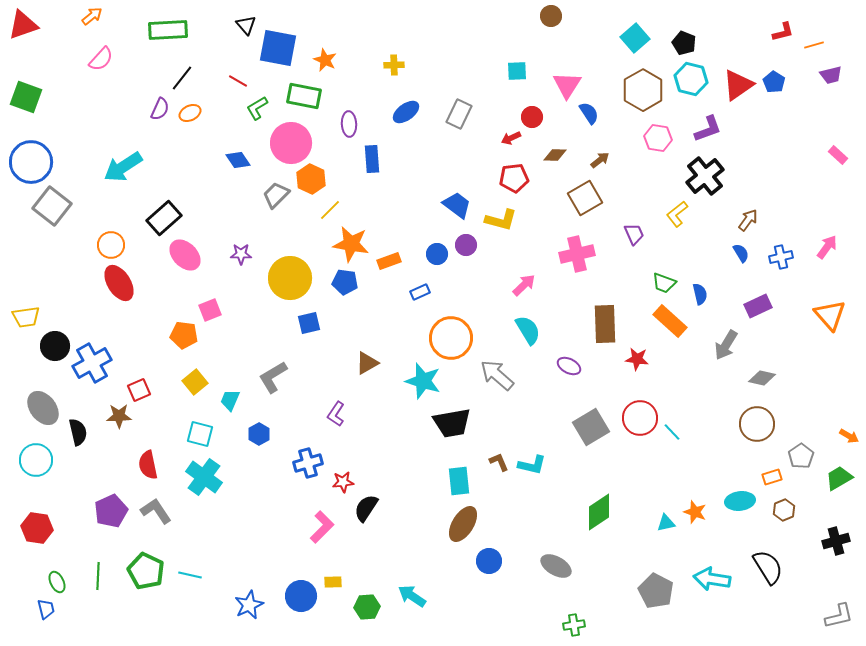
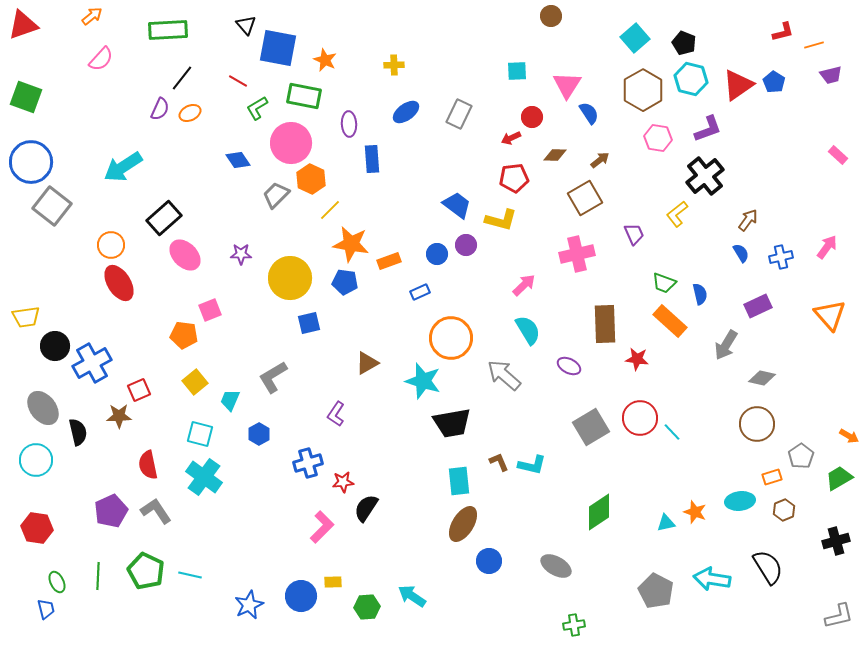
gray arrow at (497, 375): moved 7 px right
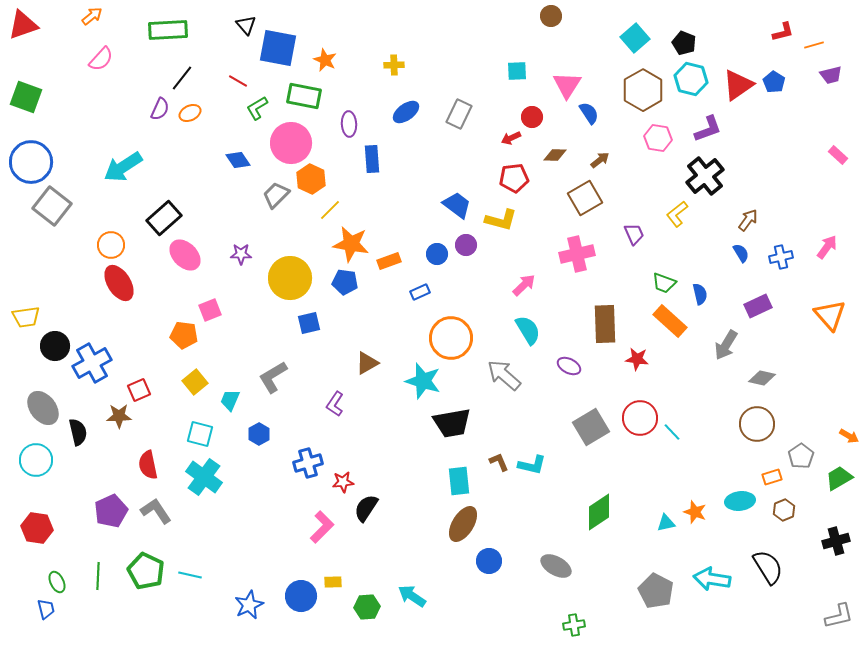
purple L-shape at (336, 414): moved 1 px left, 10 px up
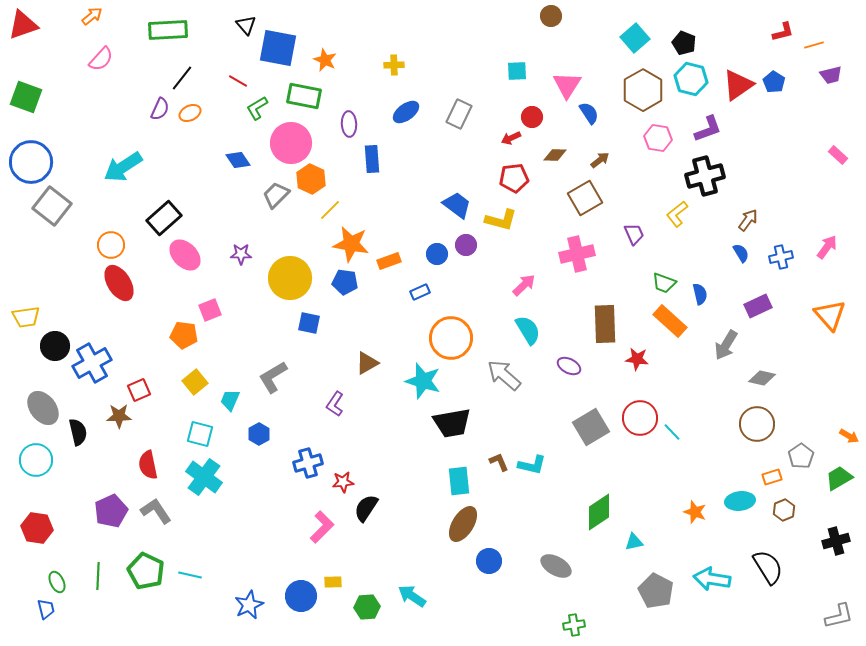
black cross at (705, 176): rotated 24 degrees clockwise
blue square at (309, 323): rotated 25 degrees clockwise
cyan triangle at (666, 523): moved 32 px left, 19 px down
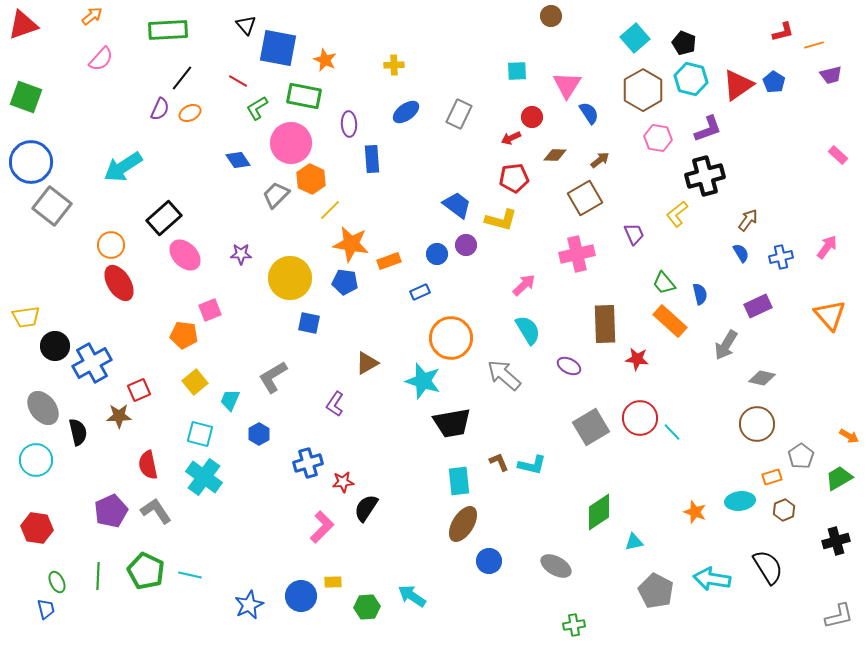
green trapezoid at (664, 283): rotated 30 degrees clockwise
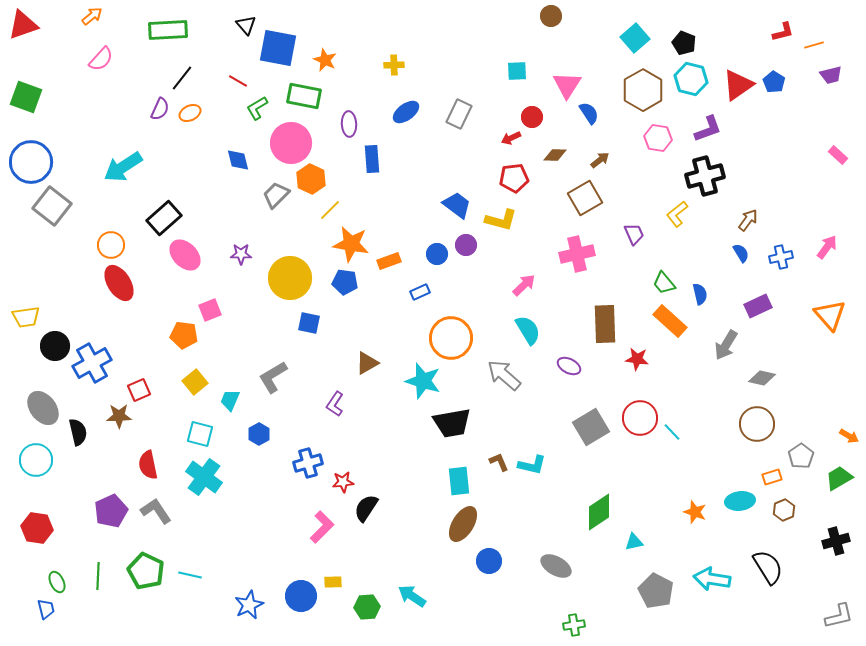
blue diamond at (238, 160): rotated 20 degrees clockwise
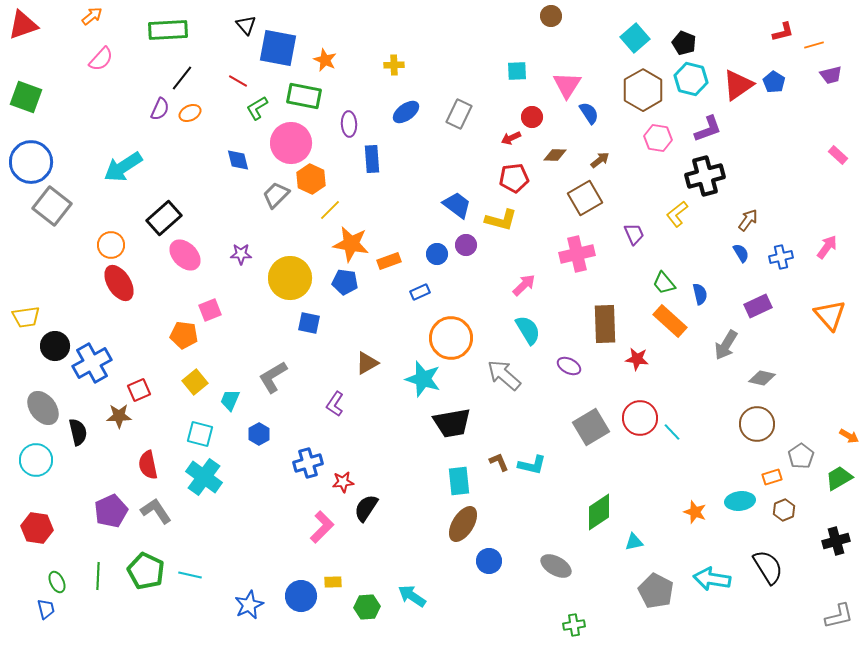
cyan star at (423, 381): moved 2 px up
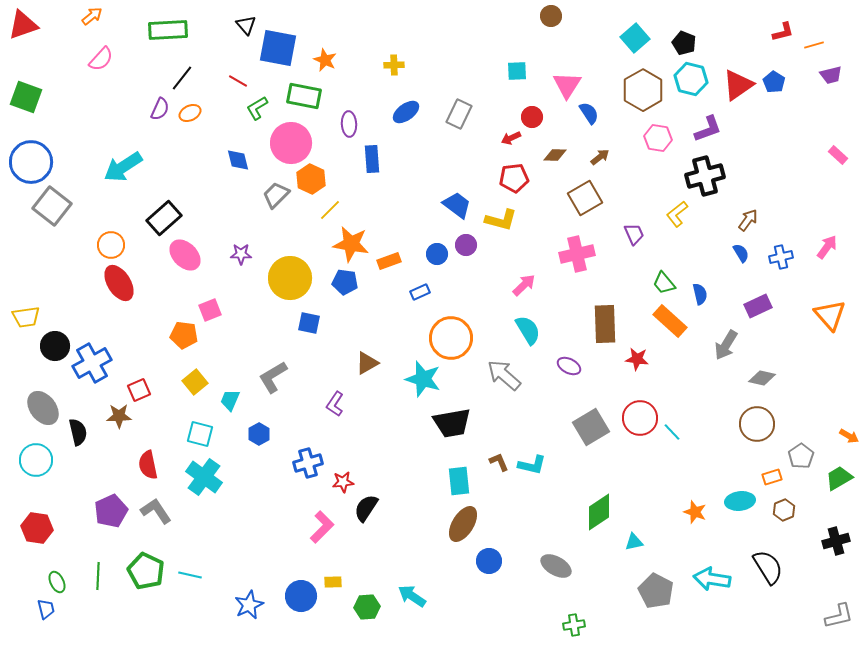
brown arrow at (600, 160): moved 3 px up
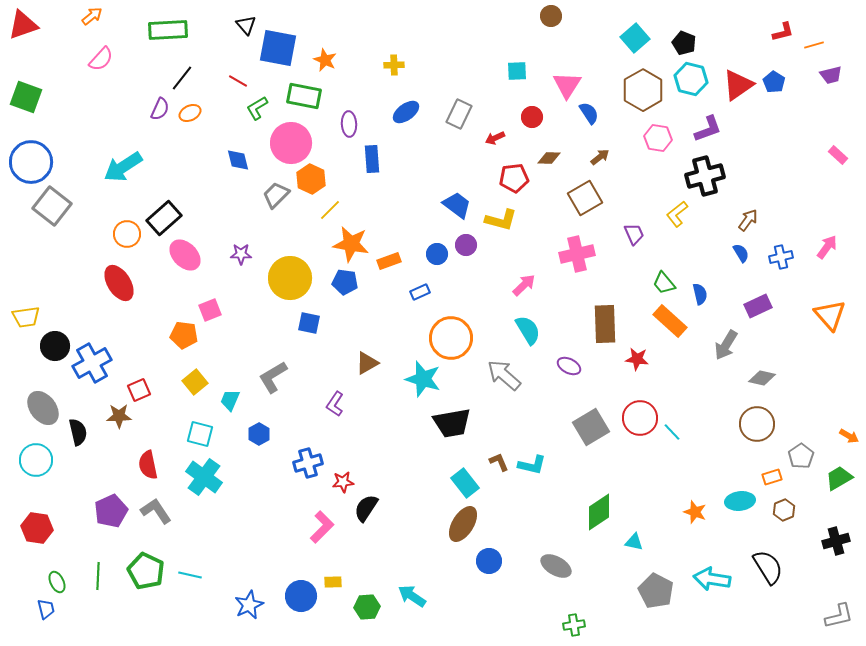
red arrow at (511, 138): moved 16 px left
brown diamond at (555, 155): moved 6 px left, 3 px down
orange circle at (111, 245): moved 16 px right, 11 px up
cyan rectangle at (459, 481): moved 6 px right, 2 px down; rotated 32 degrees counterclockwise
cyan triangle at (634, 542): rotated 24 degrees clockwise
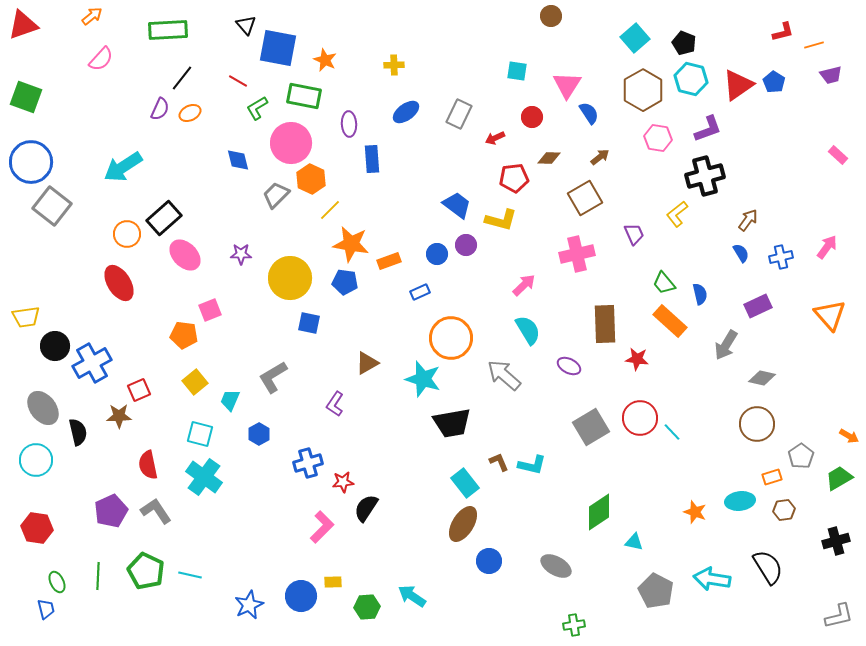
cyan square at (517, 71): rotated 10 degrees clockwise
brown hexagon at (784, 510): rotated 15 degrees clockwise
